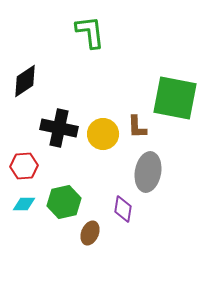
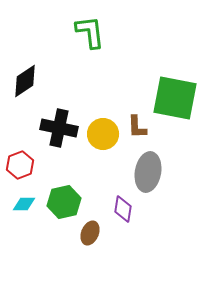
red hexagon: moved 4 px left, 1 px up; rotated 16 degrees counterclockwise
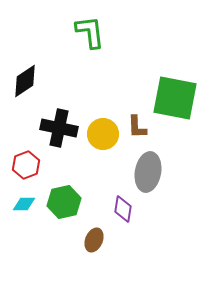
red hexagon: moved 6 px right
brown ellipse: moved 4 px right, 7 px down
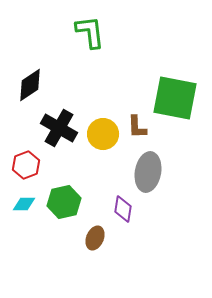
black diamond: moved 5 px right, 4 px down
black cross: rotated 18 degrees clockwise
brown ellipse: moved 1 px right, 2 px up
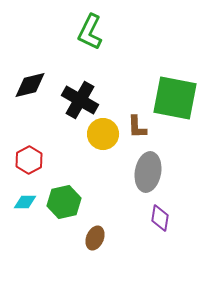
green L-shape: rotated 147 degrees counterclockwise
black diamond: rotated 20 degrees clockwise
black cross: moved 21 px right, 28 px up
red hexagon: moved 3 px right, 5 px up; rotated 8 degrees counterclockwise
cyan diamond: moved 1 px right, 2 px up
purple diamond: moved 37 px right, 9 px down
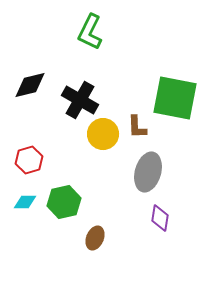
red hexagon: rotated 12 degrees clockwise
gray ellipse: rotated 6 degrees clockwise
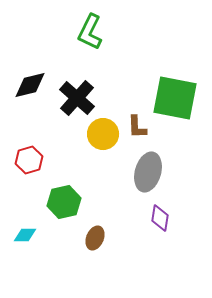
black cross: moved 3 px left, 2 px up; rotated 12 degrees clockwise
cyan diamond: moved 33 px down
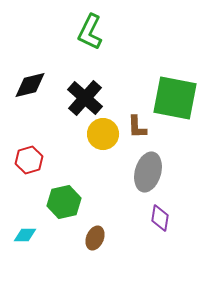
black cross: moved 8 px right
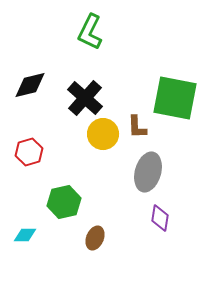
red hexagon: moved 8 px up
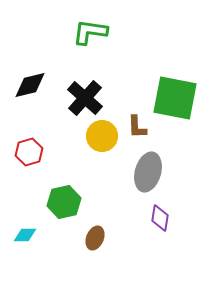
green L-shape: rotated 72 degrees clockwise
yellow circle: moved 1 px left, 2 px down
